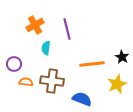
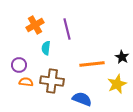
purple circle: moved 5 px right, 1 px down
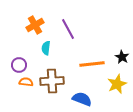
purple line: moved 1 px right; rotated 15 degrees counterclockwise
brown cross: rotated 10 degrees counterclockwise
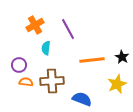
orange line: moved 4 px up
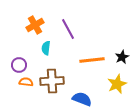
black star: rotated 16 degrees clockwise
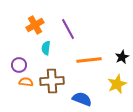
orange line: moved 3 px left
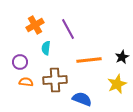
purple circle: moved 1 px right, 3 px up
brown cross: moved 3 px right, 1 px up
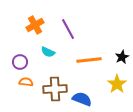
cyan semicircle: moved 2 px right, 4 px down; rotated 72 degrees counterclockwise
brown cross: moved 9 px down
yellow star: rotated 12 degrees counterclockwise
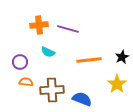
orange cross: moved 4 px right; rotated 24 degrees clockwise
purple line: rotated 45 degrees counterclockwise
brown cross: moved 3 px left, 1 px down
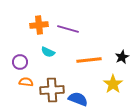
yellow star: moved 4 px left
blue semicircle: moved 4 px left
